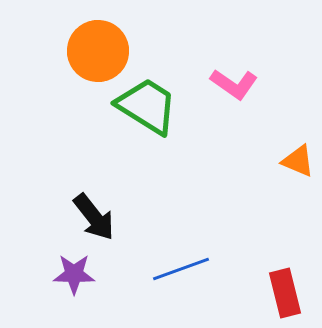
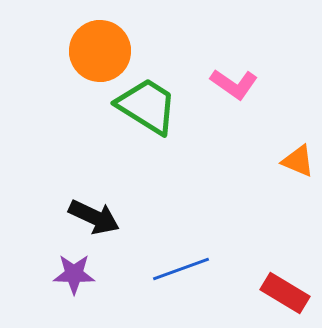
orange circle: moved 2 px right
black arrow: rotated 27 degrees counterclockwise
red rectangle: rotated 45 degrees counterclockwise
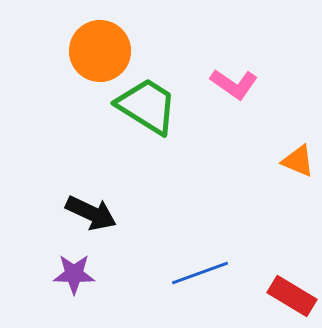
black arrow: moved 3 px left, 4 px up
blue line: moved 19 px right, 4 px down
red rectangle: moved 7 px right, 3 px down
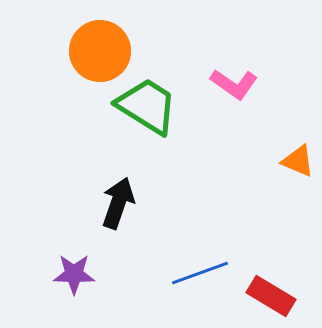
black arrow: moved 27 px right, 10 px up; rotated 96 degrees counterclockwise
red rectangle: moved 21 px left
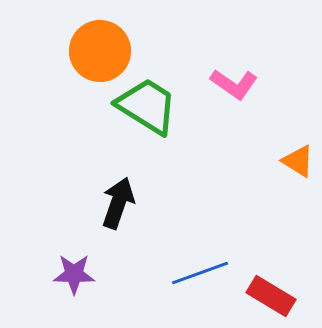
orange triangle: rotated 9 degrees clockwise
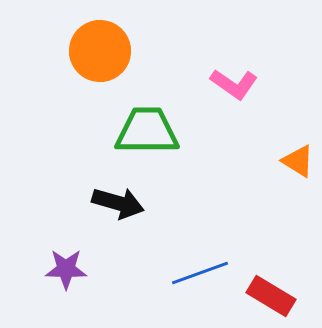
green trapezoid: moved 25 px down; rotated 32 degrees counterclockwise
black arrow: rotated 87 degrees clockwise
purple star: moved 8 px left, 5 px up
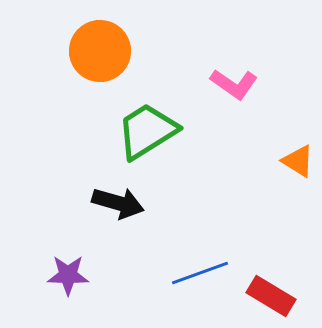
green trapezoid: rotated 32 degrees counterclockwise
purple star: moved 2 px right, 6 px down
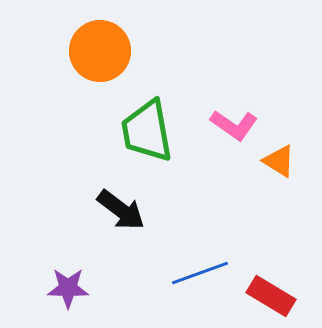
pink L-shape: moved 41 px down
green trapezoid: rotated 68 degrees counterclockwise
orange triangle: moved 19 px left
black arrow: moved 3 px right, 7 px down; rotated 21 degrees clockwise
purple star: moved 13 px down
